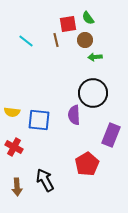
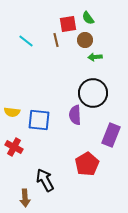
purple semicircle: moved 1 px right
brown arrow: moved 8 px right, 11 px down
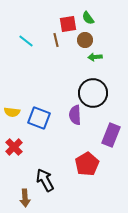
blue square: moved 2 px up; rotated 15 degrees clockwise
red cross: rotated 18 degrees clockwise
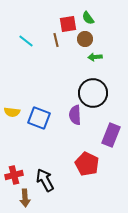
brown circle: moved 1 px up
red cross: moved 28 px down; rotated 30 degrees clockwise
red pentagon: rotated 15 degrees counterclockwise
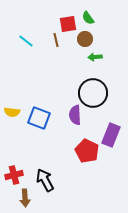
red pentagon: moved 13 px up
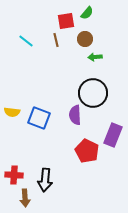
green semicircle: moved 1 px left, 5 px up; rotated 104 degrees counterclockwise
red square: moved 2 px left, 3 px up
purple rectangle: moved 2 px right
red cross: rotated 18 degrees clockwise
black arrow: rotated 145 degrees counterclockwise
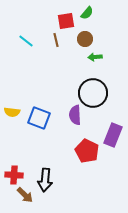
brown arrow: moved 3 px up; rotated 42 degrees counterclockwise
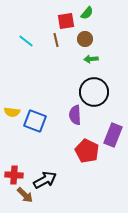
green arrow: moved 4 px left, 2 px down
black circle: moved 1 px right, 1 px up
blue square: moved 4 px left, 3 px down
black arrow: rotated 125 degrees counterclockwise
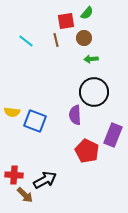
brown circle: moved 1 px left, 1 px up
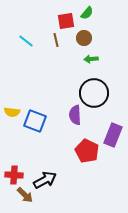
black circle: moved 1 px down
